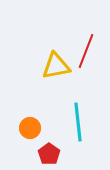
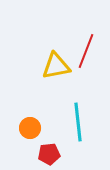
red pentagon: rotated 30 degrees clockwise
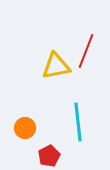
orange circle: moved 5 px left
red pentagon: moved 2 px down; rotated 20 degrees counterclockwise
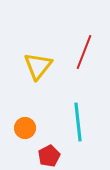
red line: moved 2 px left, 1 px down
yellow triangle: moved 18 px left; rotated 40 degrees counterclockwise
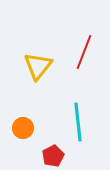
orange circle: moved 2 px left
red pentagon: moved 4 px right
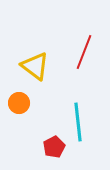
yellow triangle: moved 3 px left; rotated 32 degrees counterclockwise
orange circle: moved 4 px left, 25 px up
red pentagon: moved 1 px right, 9 px up
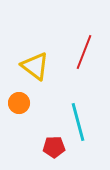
cyan line: rotated 9 degrees counterclockwise
red pentagon: rotated 25 degrees clockwise
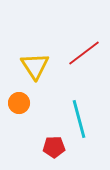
red line: moved 1 px down; rotated 32 degrees clockwise
yellow triangle: rotated 20 degrees clockwise
cyan line: moved 1 px right, 3 px up
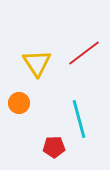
yellow triangle: moved 2 px right, 3 px up
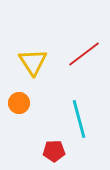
red line: moved 1 px down
yellow triangle: moved 4 px left, 1 px up
red pentagon: moved 4 px down
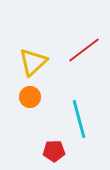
red line: moved 4 px up
yellow triangle: rotated 20 degrees clockwise
orange circle: moved 11 px right, 6 px up
